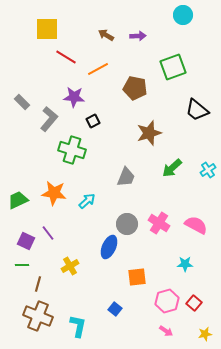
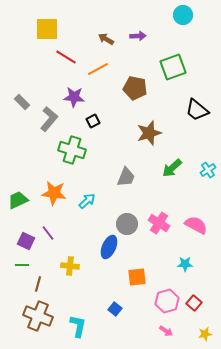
brown arrow: moved 4 px down
yellow cross: rotated 36 degrees clockwise
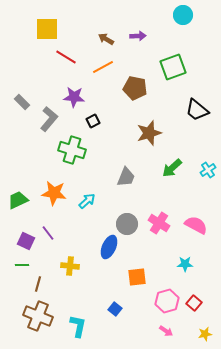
orange line: moved 5 px right, 2 px up
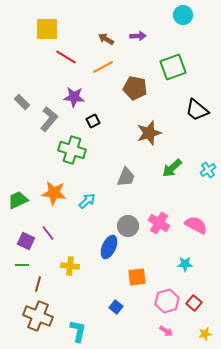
gray circle: moved 1 px right, 2 px down
blue square: moved 1 px right, 2 px up
cyan L-shape: moved 5 px down
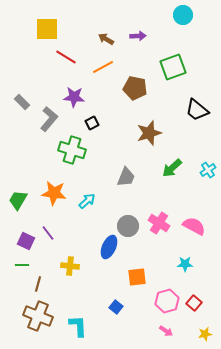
black square: moved 1 px left, 2 px down
green trapezoid: rotated 35 degrees counterclockwise
pink semicircle: moved 2 px left, 1 px down
cyan L-shape: moved 5 px up; rotated 15 degrees counterclockwise
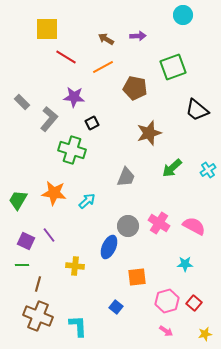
purple line: moved 1 px right, 2 px down
yellow cross: moved 5 px right
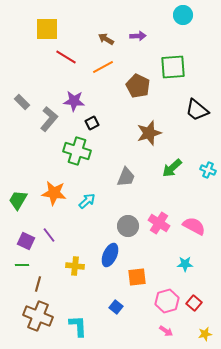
green square: rotated 16 degrees clockwise
brown pentagon: moved 3 px right, 2 px up; rotated 15 degrees clockwise
purple star: moved 4 px down
green cross: moved 5 px right, 1 px down
cyan cross: rotated 35 degrees counterclockwise
blue ellipse: moved 1 px right, 8 px down
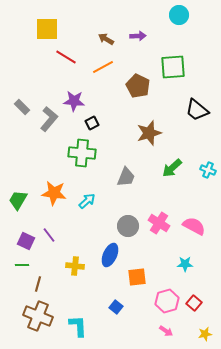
cyan circle: moved 4 px left
gray rectangle: moved 5 px down
green cross: moved 5 px right, 2 px down; rotated 12 degrees counterclockwise
